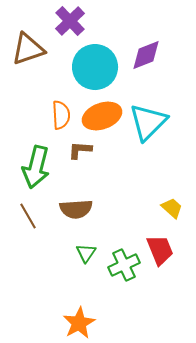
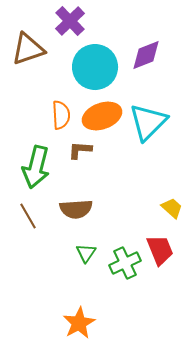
green cross: moved 1 px right, 2 px up
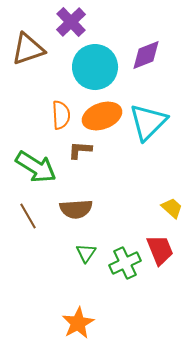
purple cross: moved 1 px right, 1 px down
green arrow: rotated 72 degrees counterclockwise
orange star: moved 1 px left
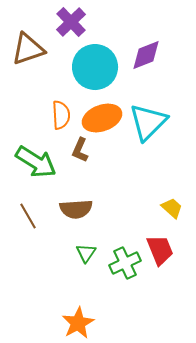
orange ellipse: moved 2 px down
brown L-shape: rotated 70 degrees counterclockwise
green arrow: moved 5 px up
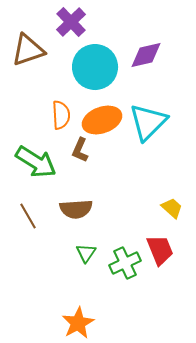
brown triangle: moved 1 px down
purple diamond: rotated 8 degrees clockwise
orange ellipse: moved 2 px down
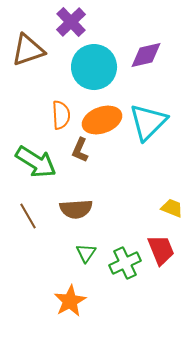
cyan circle: moved 1 px left
yellow trapezoid: rotated 20 degrees counterclockwise
red trapezoid: moved 1 px right
orange star: moved 8 px left, 22 px up
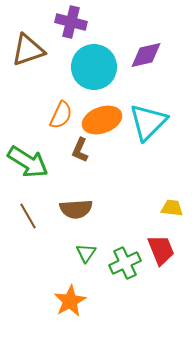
purple cross: rotated 32 degrees counterclockwise
orange semicircle: rotated 28 degrees clockwise
green arrow: moved 8 px left
yellow trapezoid: rotated 15 degrees counterclockwise
